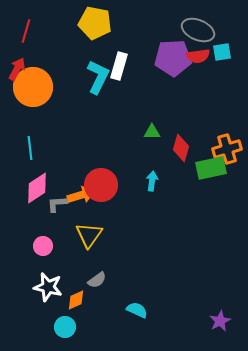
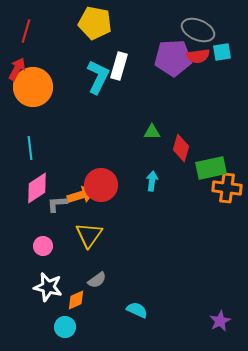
orange cross: moved 39 px down; rotated 24 degrees clockwise
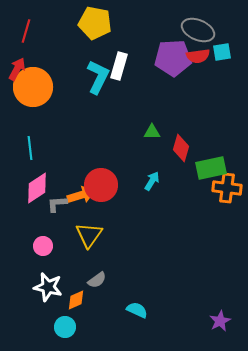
cyan arrow: rotated 24 degrees clockwise
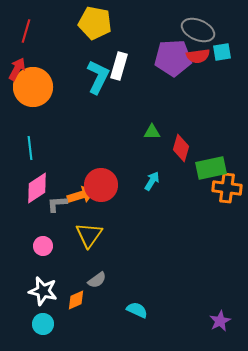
white star: moved 5 px left, 4 px down
cyan circle: moved 22 px left, 3 px up
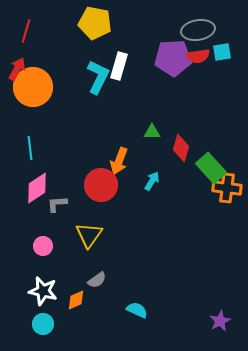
gray ellipse: rotated 32 degrees counterclockwise
green rectangle: rotated 60 degrees clockwise
orange arrow: moved 38 px right, 34 px up; rotated 128 degrees clockwise
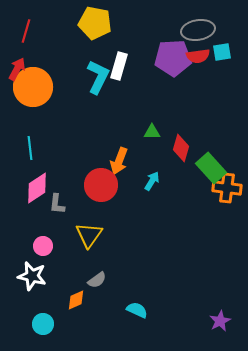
gray L-shape: rotated 80 degrees counterclockwise
white star: moved 11 px left, 15 px up
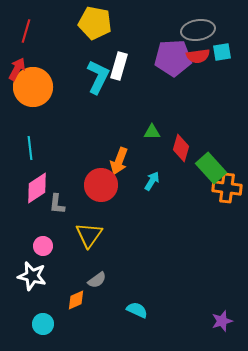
purple star: moved 2 px right; rotated 10 degrees clockwise
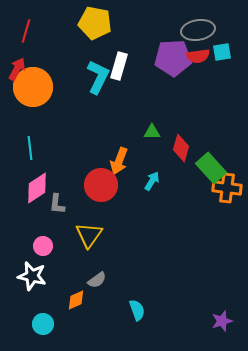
cyan semicircle: rotated 45 degrees clockwise
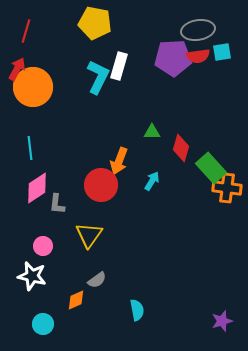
cyan semicircle: rotated 10 degrees clockwise
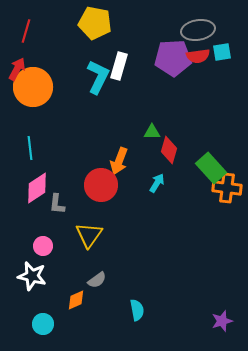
red diamond: moved 12 px left, 2 px down
cyan arrow: moved 5 px right, 2 px down
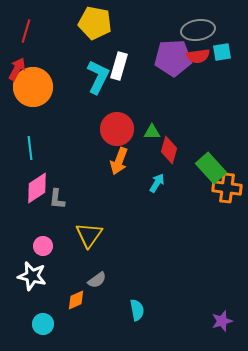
red circle: moved 16 px right, 56 px up
gray L-shape: moved 5 px up
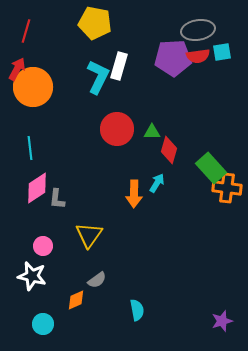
orange arrow: moved 15 px right, 33 px down; rotated 20 degrees counterclockwise
